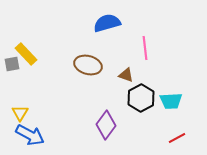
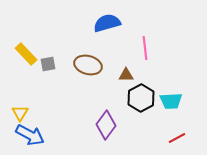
gray square: moved 36 px right
brown triangle: rotated 21 degrees counterclockwise
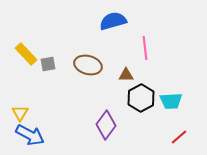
blue semicircle: moved 6 px right, 2 px up
red line: moved 2 px right, 1 px up; rotated 12 degrees counterclockwise
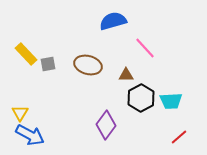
pink line: rotated 35 degrees counterclockwise
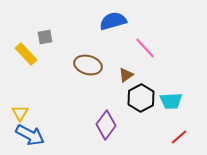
gray square: moved 3 px left, 27 px up
brown triangle: rotated 35 degrees counterclockwise
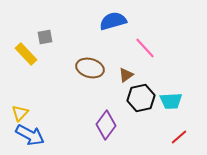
brown ellipse: moved 2 px right, 3 px down
black hexagon: rotated 16 degrees clockwise
yellow triangle: rotated 12 degrees clockwise
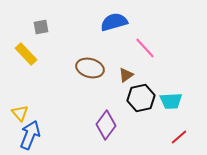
blue semicircle: moved 1 px right, 1 px down
gray square: moved 4 px left, 10 px up
yellow triangle: rotated 24 degrees counterclockwise
blue arrow: rotated 96 degrees counterclockwise
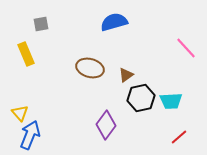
gray square: moved 3 px up
pink line: moved 41 px right
yellow rectangle: rotated 20 degrees clockwise
